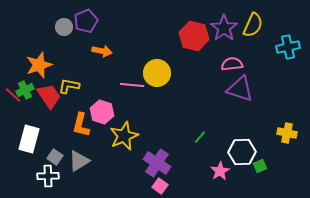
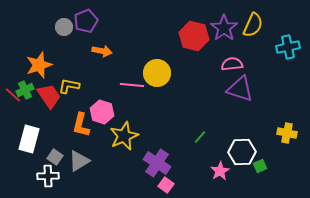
pink square: moved 6 px right, 1 px up
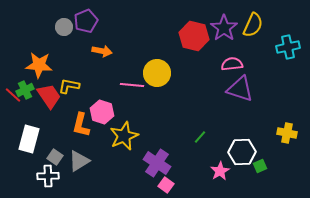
orange star: rotated 24 degrees clockwise
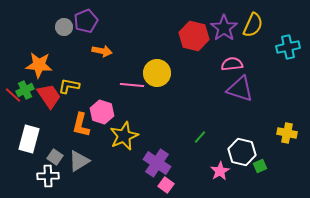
white hexagon: rotated 16 degrees clockwise
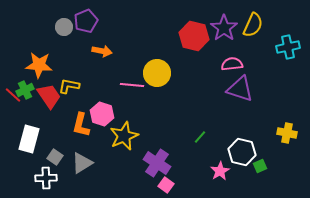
pink hexagon: moved 2 px down
gray triangle: moved 3 px right, 2 px down
white cross: moved 2 px left, 2 px down
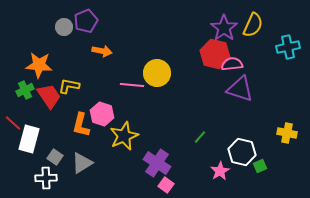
red hexagon: moved 21 px right, 18 px down
red line: moved 28 px down
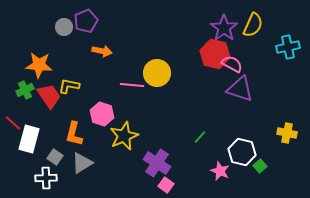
pink semicircle: rotated 35 degrees clockwise
orange L-shape: moved 7 px left, 9 px down
green square: rotated 16 degrees counterclockwise
pink star: rotated 18 degrees counterclockwise
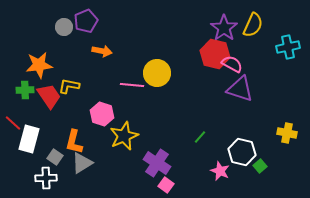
orange star: rotated 12 degrees counterclockwise
green cross: rotated 24 degrees clockwise
orange L-shape: moved 8 px down
